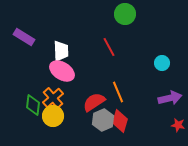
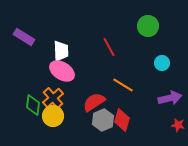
green circle: moved 23 px right, 12 px down
orange line: moved 5 px right, 7 px up; rotated 35 degrees counterclockwise
red diamond: moved 2 px right, 1 px up
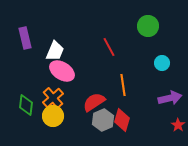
purple rectangle: moved 1 px right, 1 px down; rotated 45 degrees clockwise
white trapezoid: moved 6 px left; rotated 25 degrees clockwise
orange line: rotated 50 degrees clockwise
green diamond: moved 7 px left
red star: rotated 24 degrees clockwise
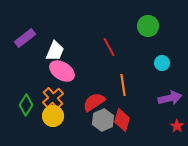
purple rectangle: rotated 65 degrees clockwise
green diamond: rotated 25 degrees clockwise
red star: moved 1 px left, 1 px down
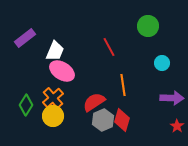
purple arrow: moved 2 px right; rotated 15 degrees clockwise
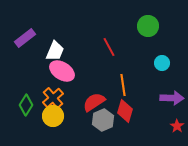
red diamond: moved 3 px right, 9 px up
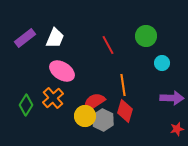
green circle: moved 2 px left, 10 px down
red line: moved 1 px left, 2 px up
white trapezoid: moved 13 px up
yellow circle: moved 32 px right
gray hexagon: rotated 10 degrees counterclockwise
red star: moved 3 px down; rotated 24 degrees clockwise
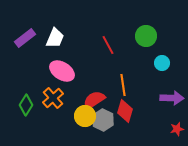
red semicircle: moved 2 px up
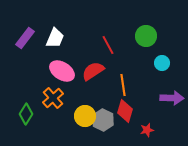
purple rectangle: rotated 15 degrees counterclockwise
red semicircle: moved 1 px left, 29 px up
green diamond: moved 9 px down
red star: moved 30 px left, 1 px down
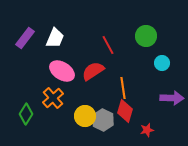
orange line: moved 3 px down
